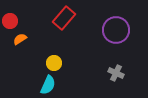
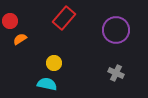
cyan semicircle: moved 1 px left, 1 px up; rotated 102 degrees counterclockwise
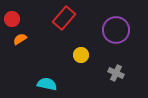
red circle: moved 2 px right, 2 px up
yellow circle: moved 27 px right, 8 px up
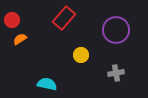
red circle: moved 1 px down
gray cross: rotated 35 degrees counterclockwise
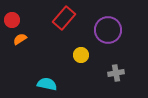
purple circle: moved 8 px left
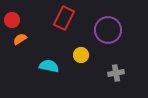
red rectangle: rotated 15 degrees counterclockwise
cyan semicircle: moved 2 px right, 18 px up
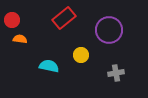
red rectangle: rotated 25 degrees clockwise
purple circle: moved 1 px right
orange semicircle: rotated 40 degrees clockwise
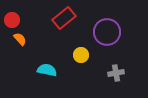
purple circle: moved 2 px left, 2 px down
orange semicircle: rotated 40 degrees clockwise
cyan semicircle: moved 2 px left, 4 px down
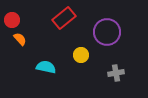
cyan semicircle: moved 1 px left, 3 px up
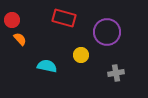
red rectangle: rotated 55 degrees clockwise
cyan semicircle: moved 1 px right, 1 px up
